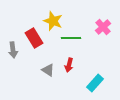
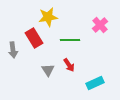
yellow star: moved 5 px left, 4 px up; rotated 30 degrees counterclockwise
pink cross: moved 3 px left, 2 px up
green line: moved 1 px left, 2 px down
red arrow: rotated 48 degrees counterclockwise
gray triangle: rotated 24 degrees clockwise
cyan rectangle: rotated 24 degrees clockwise
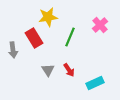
green line: moved 3 px up; rotated 66 degrees counterclockwise
red arrow: moved 5 px down
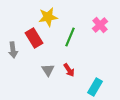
cyan rectangle: moved 4 px down; rotated 36 degrees counterclockwise
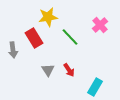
green line: rotated 66 degrees counterclockwise
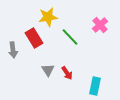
red arrow: moved 2 px left, 3 px down
cyan rectangle: moved 1 px up; rotated 18 degrees counterclockwise
